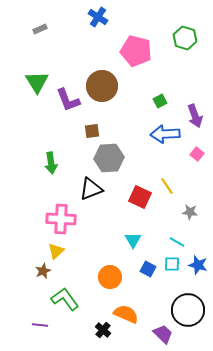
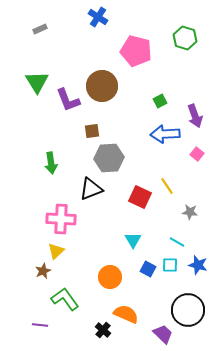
cyan square: moved 2 px left, 1 px down
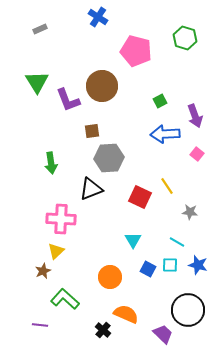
green L-shape: rotated 12 degrees counterclockwise
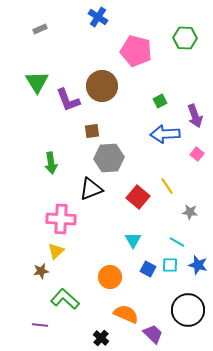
green hexagon: rotated 15 degrees counterclockwise
red square: moved 2 px left; rotated 15 degrees clockwise
brown star: moved 2 px left; rotated 14 degrees clockwise
black cross: moved 2 px left, 8 px down
purple trapezoid: moved 10 px left
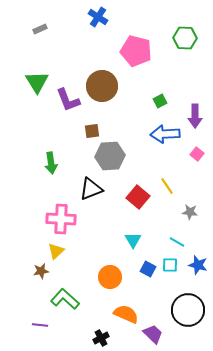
purple arrow: rotated 20 degrees clockwise
gray hexagon: moved 1 px right, 2 px up
black cross: rotated 21 degrees clockwise
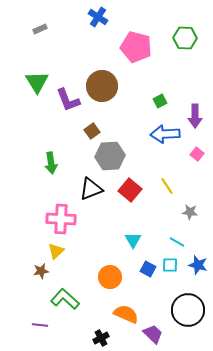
pink pentagon: moved 4 px up
brown square: rotated 28 degrees counterclockwise
red square: moved 8 px left, 7 px up
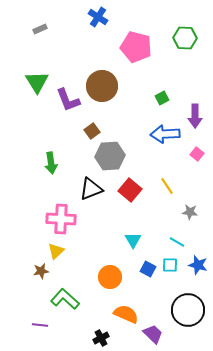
green square: moved 2 px right, 3 px up
